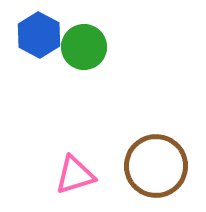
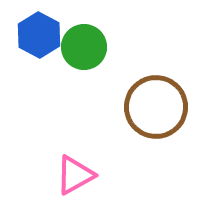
brown circle: moved 59 px up
pink triangle: rotated 12 degrees counterclockwise
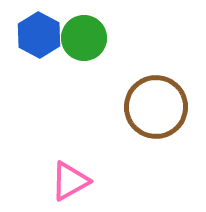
green circle: moved 9 px up
pink triangle: moved 5 px left, 6 px down
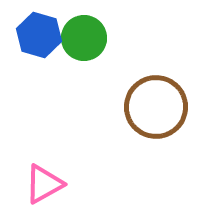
blue hexagon: rotated 12 degrees counterclockwise
pink triangle: moved 26 px left, 3 px down
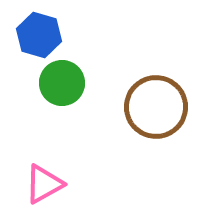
green circle: moved 22 px left, 45 px down
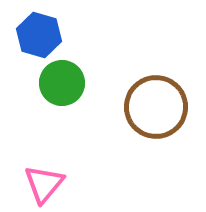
pink triangle: rotated 21 degrees counterclockwise
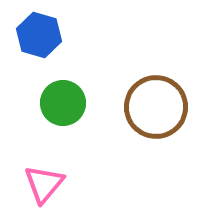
green circle: moved 1 px right, 20 px down
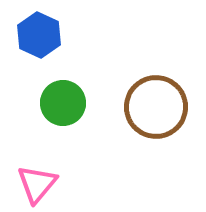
blue hexagon: rotated 9 degrees clockwise
pink triangle: moved 7 px left
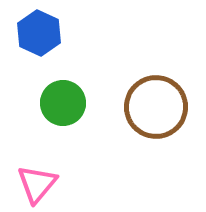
blue hexagon: moved 2 px up
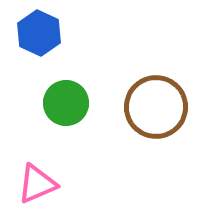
green circle: moved 3 px right
pink triangle: rotated 27 degrees clockwise
